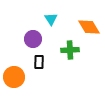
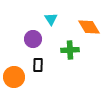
black rectangle: moved 1 px left, 3 px down
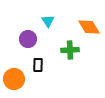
cyan triangle: moved 3 px left, 2 px down
purple circle: moved 5 px left
orange circle: moved 2 px down
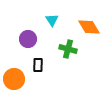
cyan triangle: moved 4 px right, 1 px up
green cross: moved 2 px left, 1 px up; rotated 18 degrees clockwise
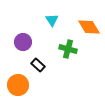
purple circle: moved 5 px left, 3 px down
black rectangle: rotated 48 degrees counterclockwise
orange circle: moved 4 px right, 6 px down
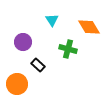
orange circle: moved 1 px left, 1 px up
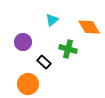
cyan triangle: rotated 24 degrees clockwise
black rectangle: moved 6 px right, 3 px up
orange circle: moved 11 px right
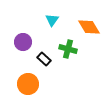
cyan triangle: rotated 16 degrees counterclockwise
black rectangle: moved 3 px up
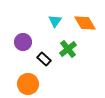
cyan triangle: moved 3 px right, 1 px down
orange diamond: moved 4 px left, 4 px up
green cross: rotated 36 degrees clockwise
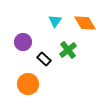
green cross: moved 1 px down
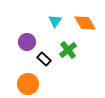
purple circle: moved 4 px right
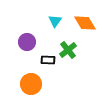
black rectangle: moved 4 px right, 1 px down; rotated 40 degrees counterclockwise
orange circle: moved 3 px right
